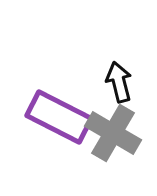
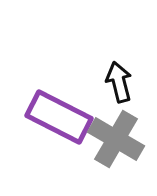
gray cross: moved 3 px right, 6 px down
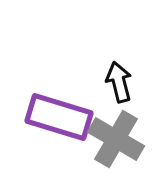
purple rectangle: rotated 10 degrees counterclockwise
